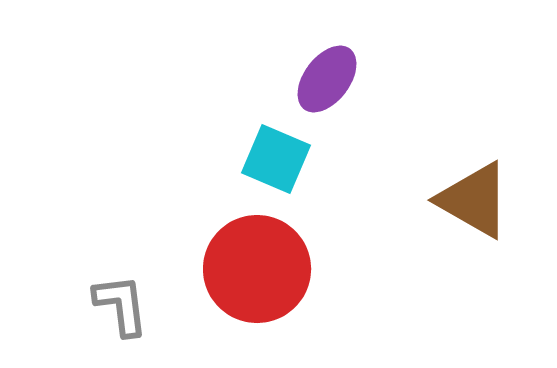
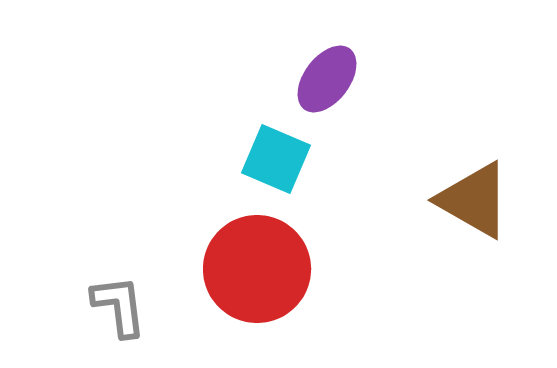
gray L-shape: moved 2 px left, 1 px down
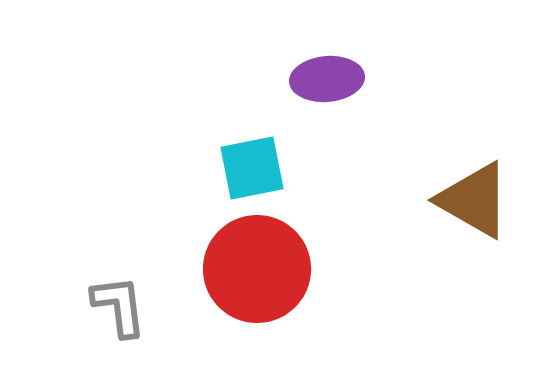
purple ellipse: rotated 48 degrees clockwise
cyan square: moved 24 px left, 9 px down; rotated 34 degrees counterclockwise
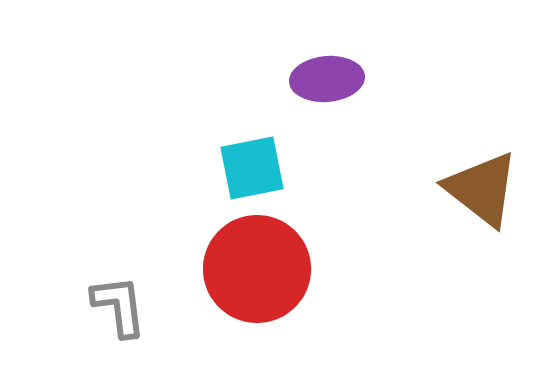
brown triangle: moved 8 px right, 11 px up; rotated 8 degrees clockwise
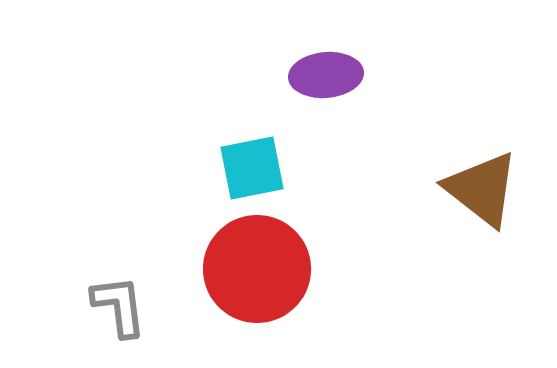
purple ellipse: moved 1 px left, 4 px up
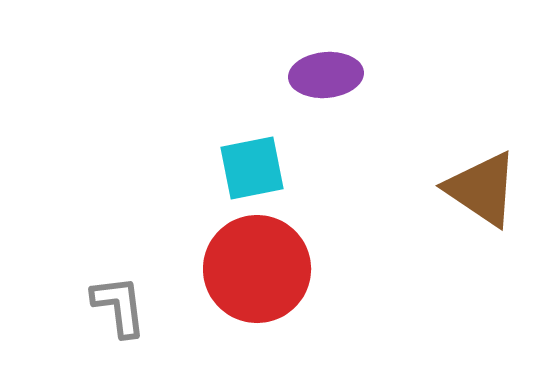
brown triangle: rotated 4 degrees counterclockwise
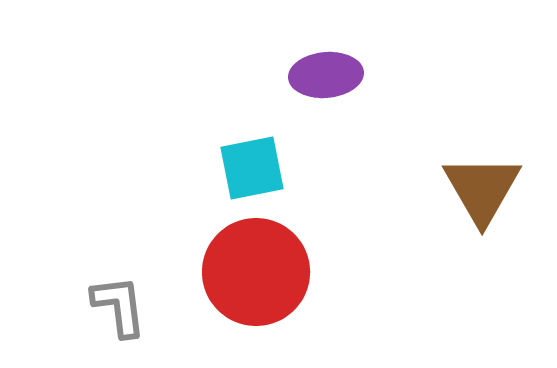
brown triangle: rotated 26 degrees clockwise
red circle: moved 1 px left, 3 px down
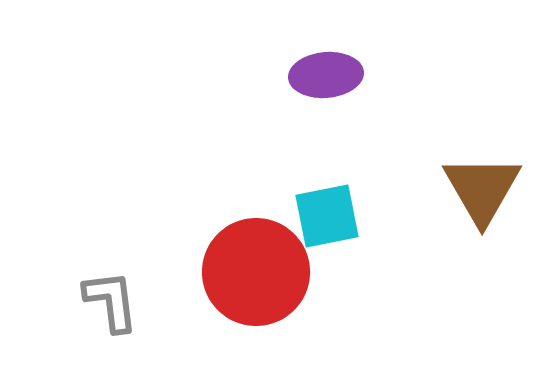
cyan square: moved 75 px right, 48 px down
gray L-shape: moved 8 px left, 5 px up
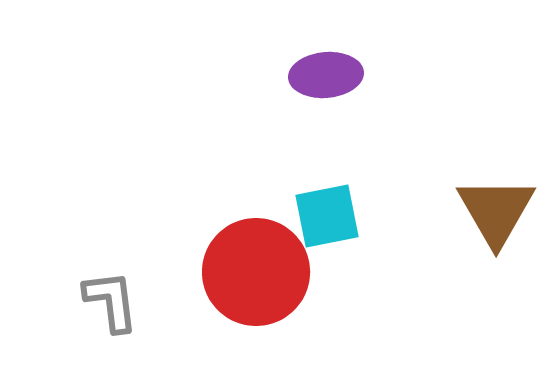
brown triangle: moved 14 px right, 22 px down
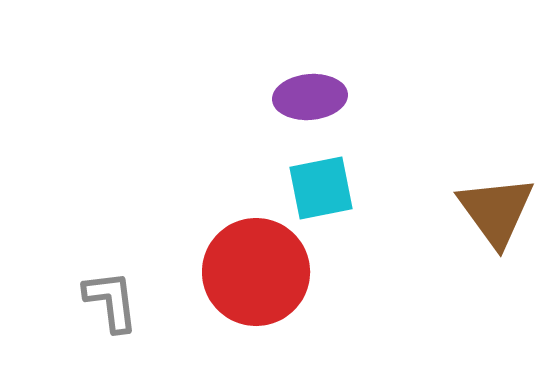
purple ellipse: moved 16 px left, 22 px down
brown triangle: rotated 6 degrees counterclockwise
cyan square: moved 6 px left, 28 px up
